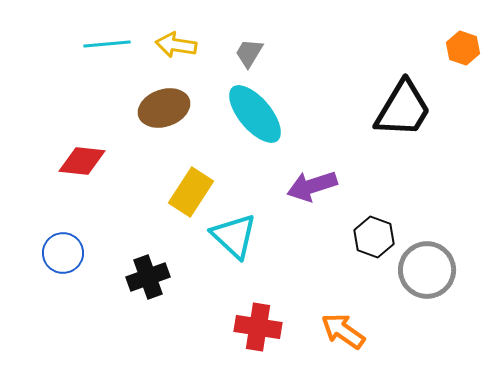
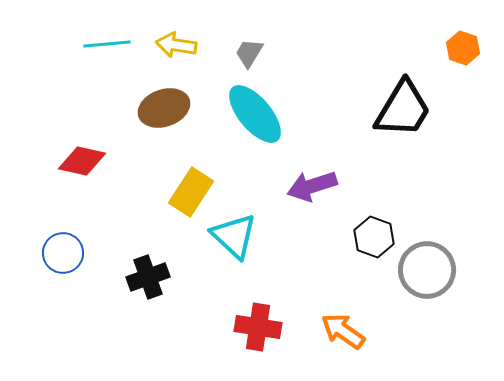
red diamond: rotated 6 degrees clockwise
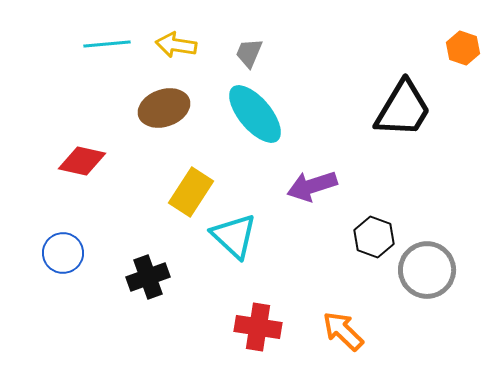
gray trapezoid: rotated 8 degrees counterclockwise
orange arrow: rotated 9 degrees clockwise
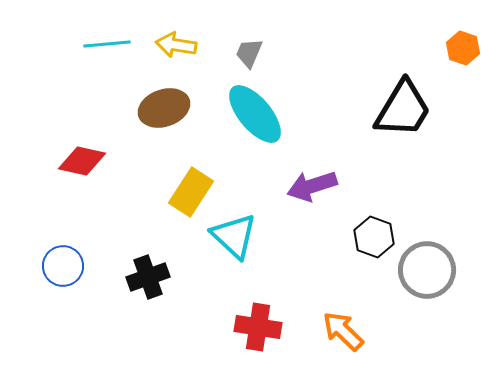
blue circle: moved 13 px down
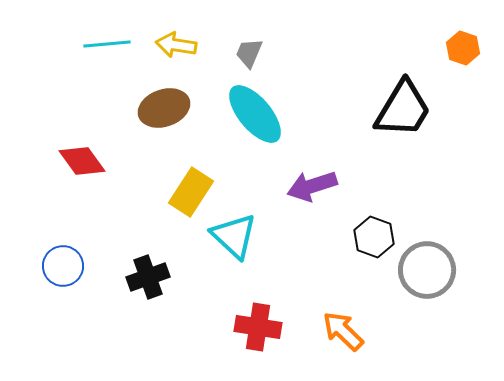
red diamond: rotated 42 degrees clockwise
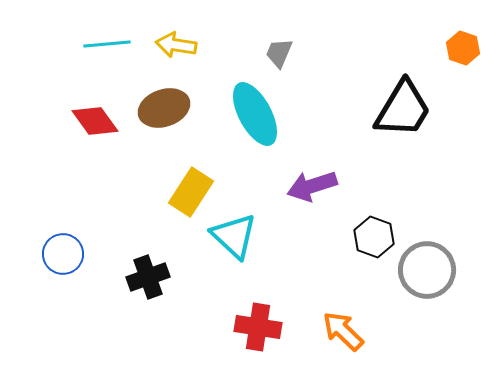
gray trapezoid: moved 30 px right
cyan ellipse: rotated 12 degrees clockwise
red diamond: moved 13 px right, 40 px up
blue circle: moved 12 px up
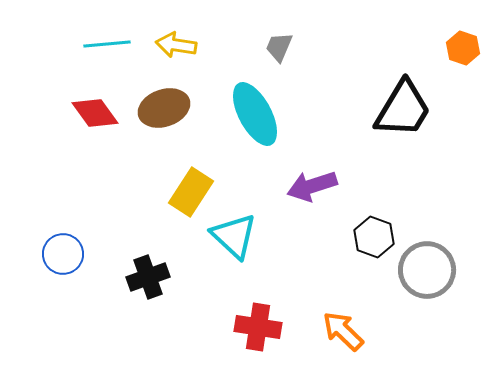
gray trapezoid: moved 6 px up
red diamond: moved 8 px up
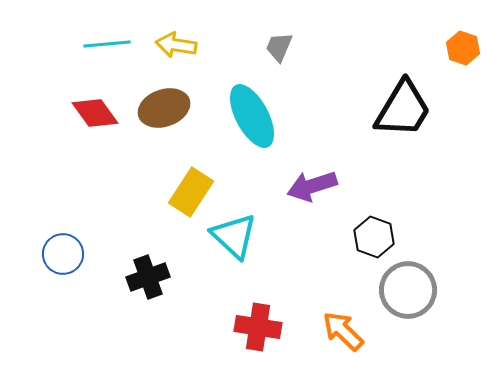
cyan ellipse: moved 3 px left, 2 px down
gray circle: moved 19 px left, 20 px down
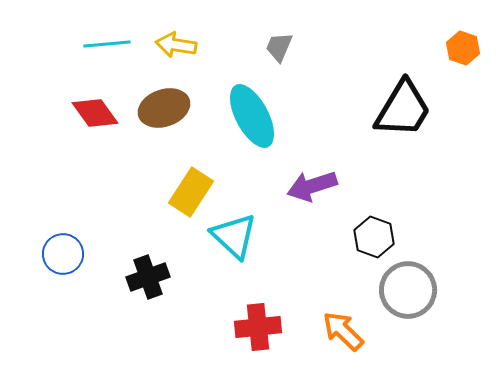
red cross: rotated 15 degrees counterclockwise
